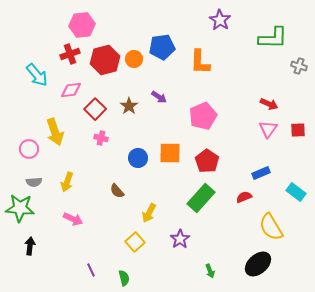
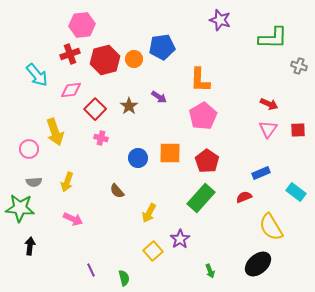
purple star at (220, 20): rotated 15 degrees counterclockwise
orange L-shape at (200, 62): moved 18 px down
pink pentagon at (203, 116): rotated 8 degrees counterclockwise
yellow square at (135, 242): moved 18 px right, 9 px down
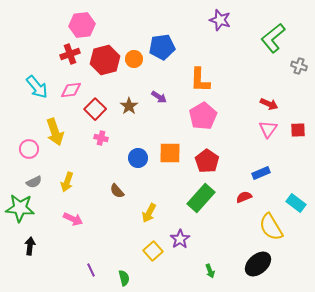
green L-shape at (273, 38): rotated 140 degrees clockwise
cyan arrow at (37, 75): moved 12 px down
gray semicircle at (34, 182): rotated 21 degrees counterclockwise
cyan rectangle at (296, 192): moved 11 px down
